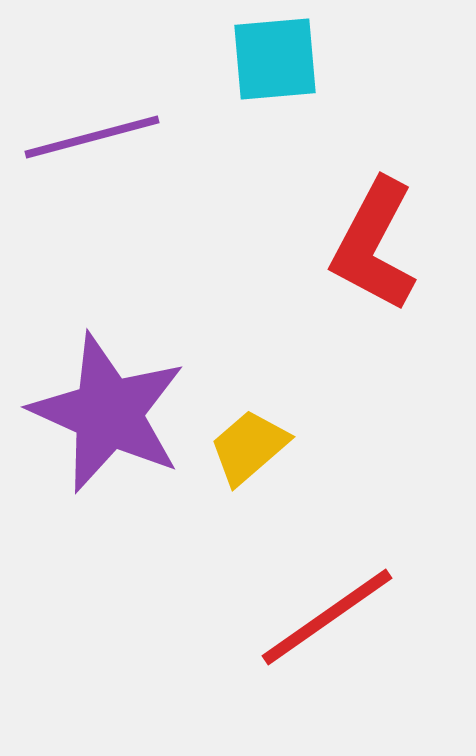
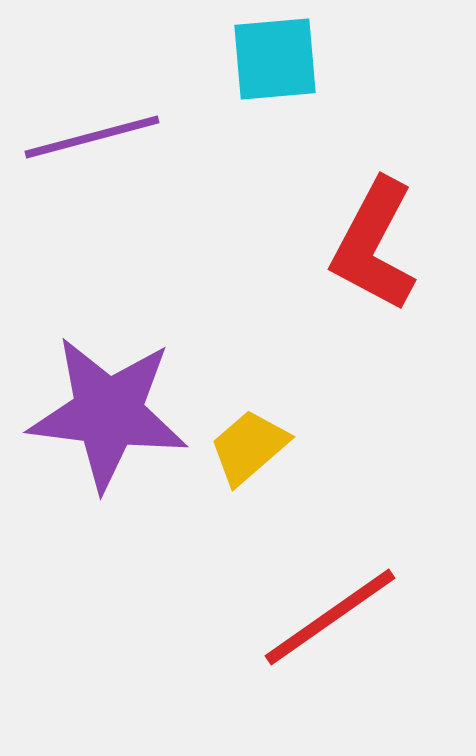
purple star: rotated 17 degrees counterclockwise
red line: moved 3 px right
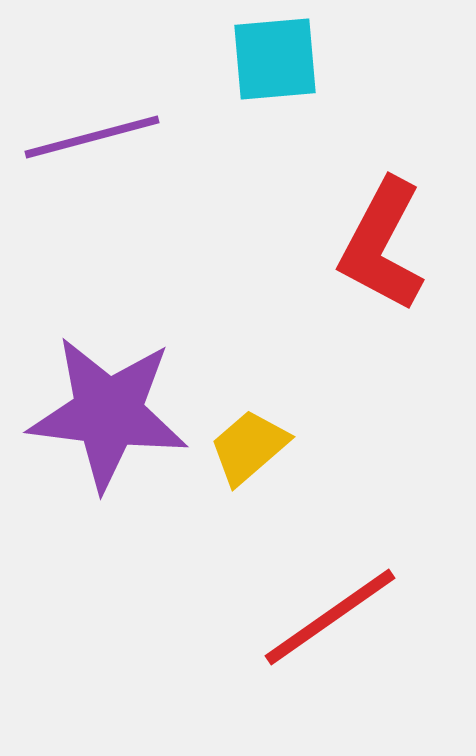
red L-shape: moved 8 px right
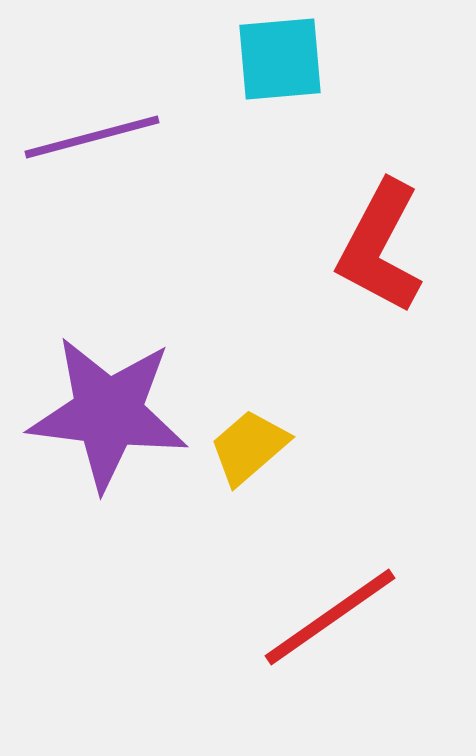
cyan square: moved 5 px right
red L-shape: moved 2 px left, 2 px down
